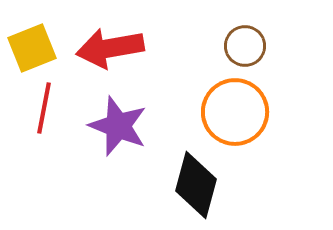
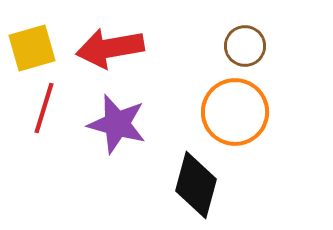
yellow square: rotated 6 degrees clockwise
red line: rotated 6 degrees clockwise
purple star: moved 1 px left, 2 px up; rotated 6 degrees counterclockwise
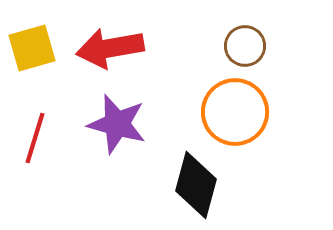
red line: moved 9 px left, 30 px down
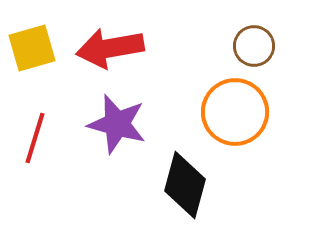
brown circle: moved 9 px right
black diamond: moved 11 px left
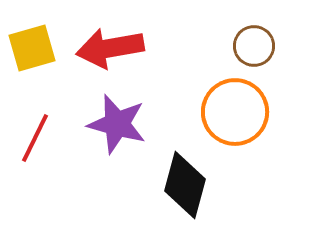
red line: rotated 9 degrees clockwise
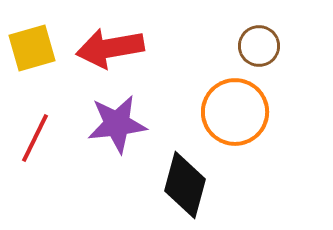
brown circle: moved 5 px right
purple star: rotated 22 degrees counterclockwise
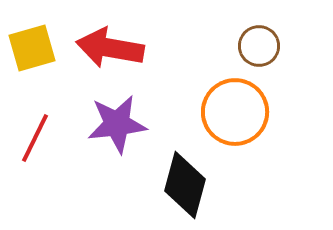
red arrow: rotated 20 degrees clockwise
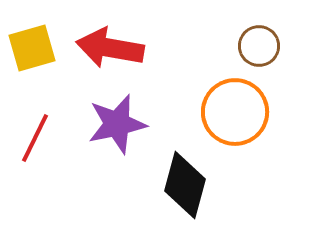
purple star: rotated 6 degrees counterclockwise
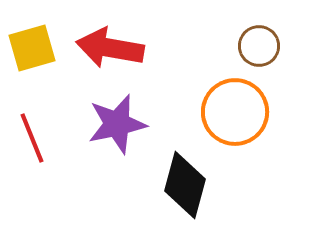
red line: moved 3 px left; rotated 48 degrees counterclockwise
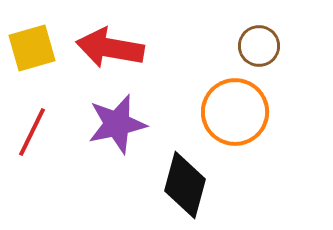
red line: moved 6 px up; rotated 48 degrees clockwise
